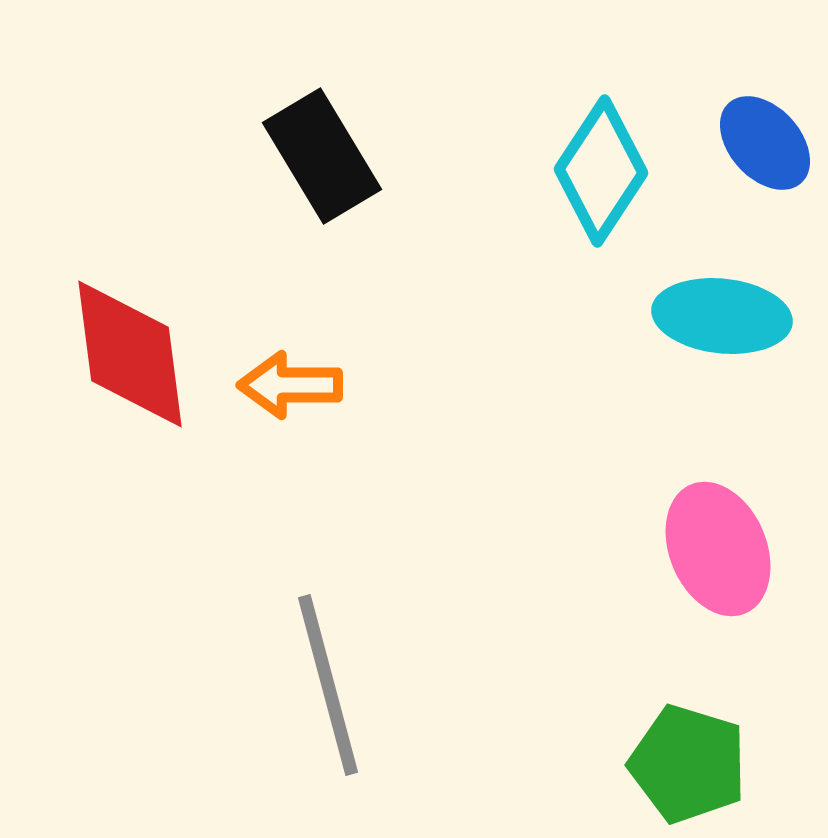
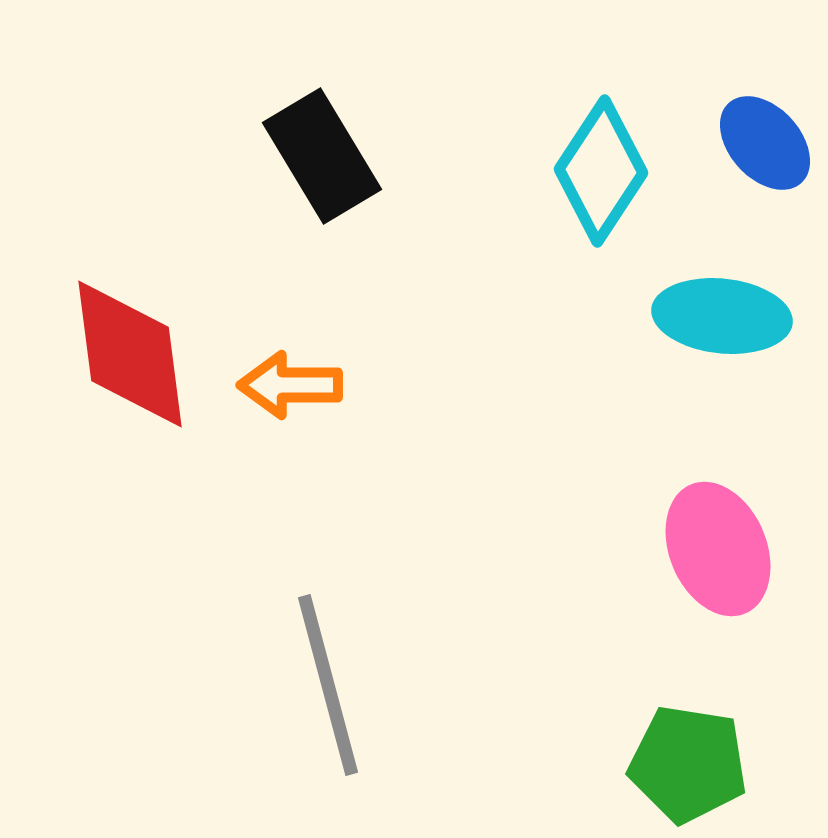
green pentagon: rotated 8 degrees counterclockwise
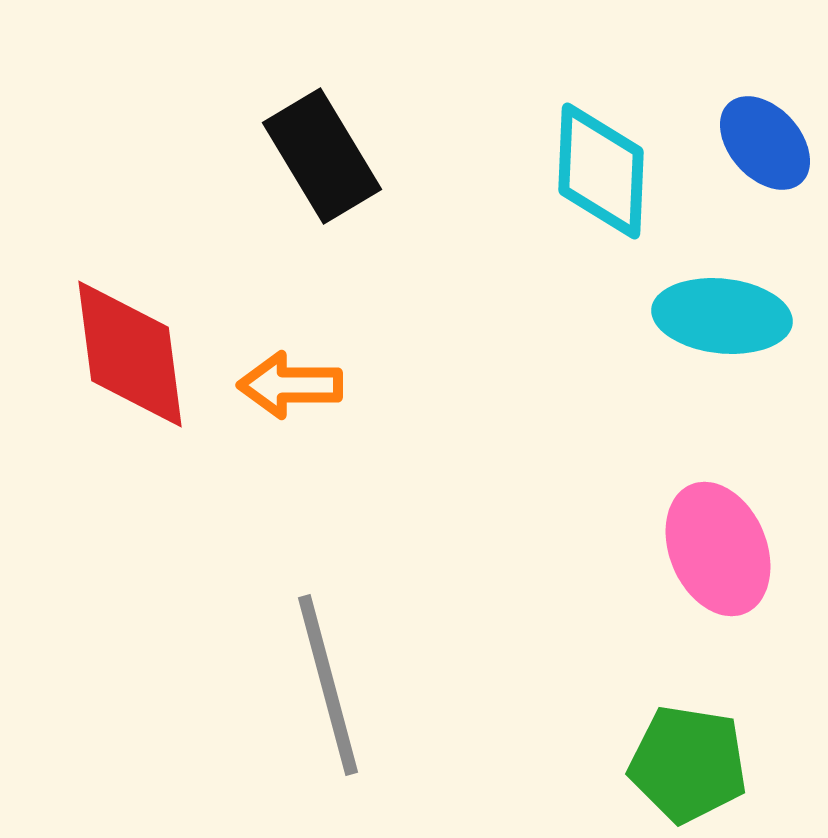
cyan diamond: rotated 31 degrees counterclockwise
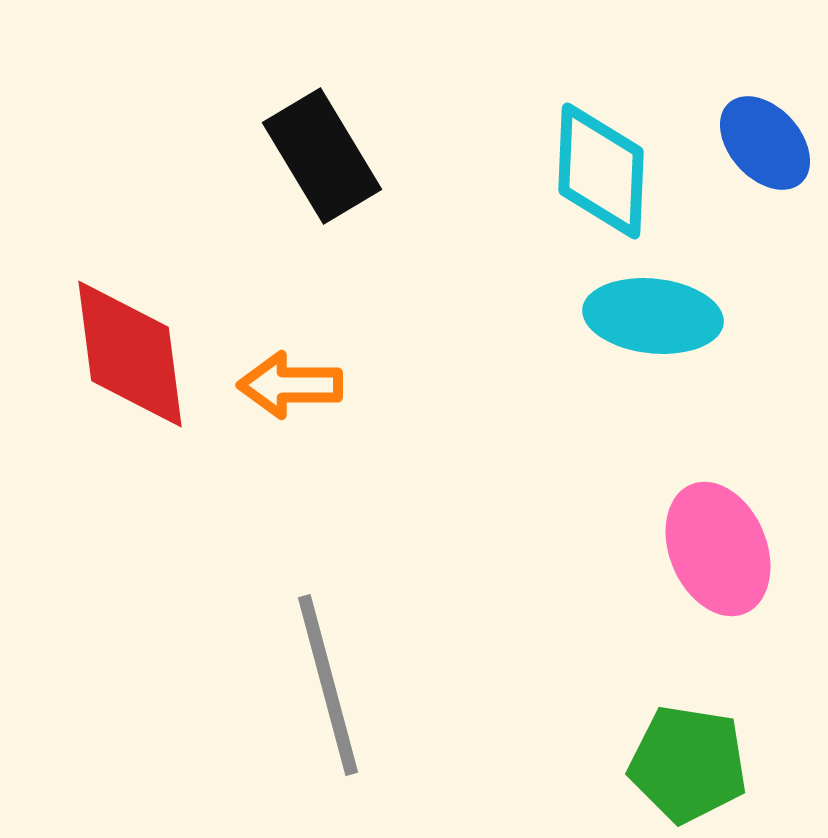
cyan ellipse: moved 69 px left
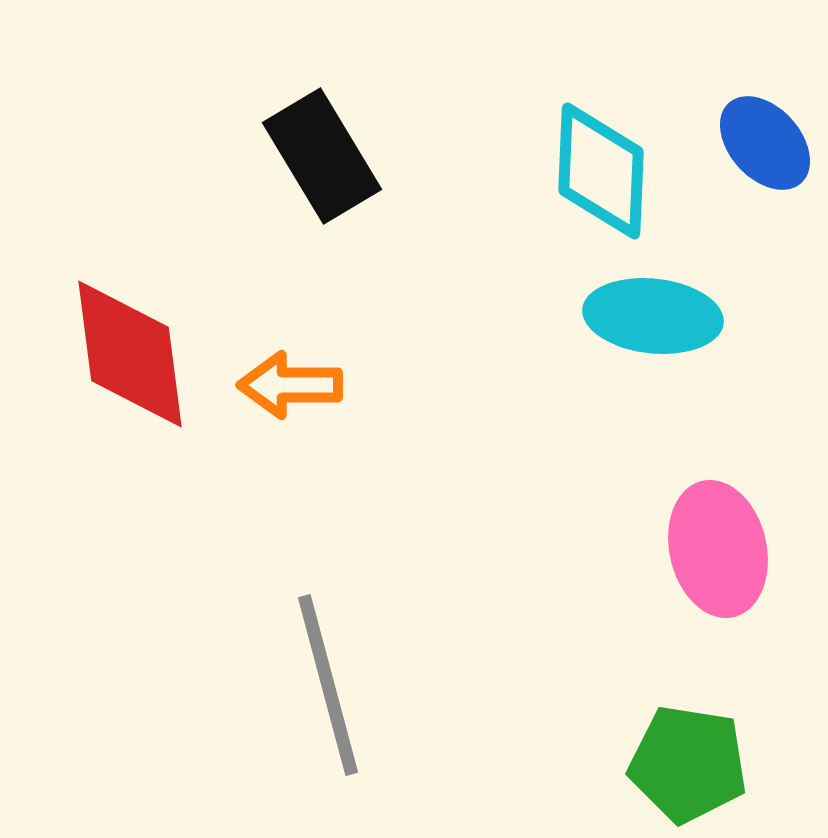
pink ellipse: rotated 10 degrees clockwise
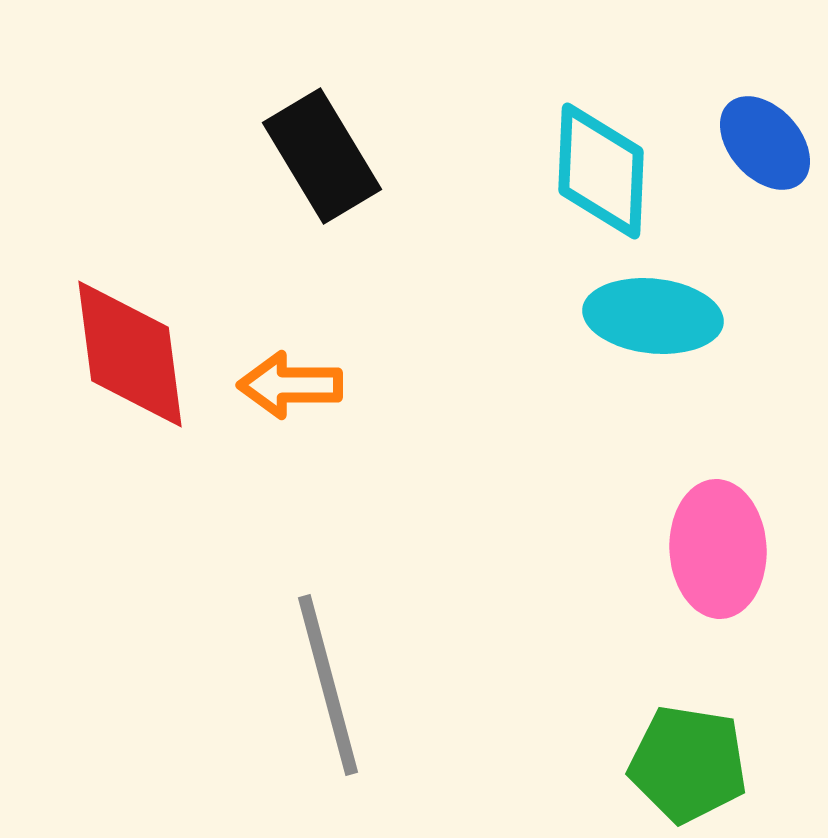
pink ellipse: rotated 10 degrees clockwise
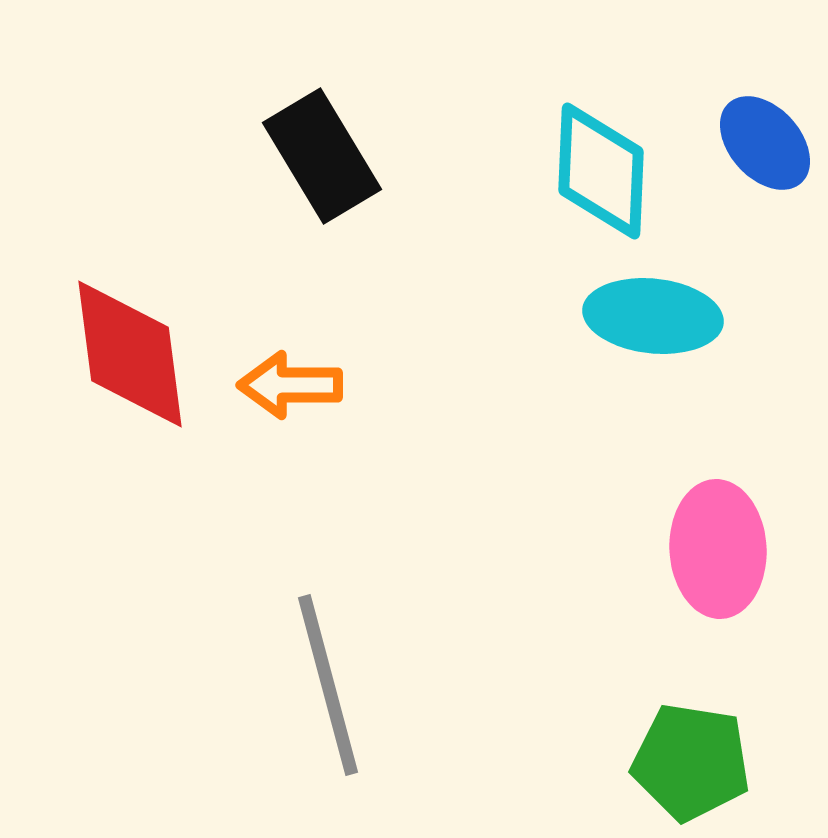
green pentagon: moved 3 px right, 2 px up
